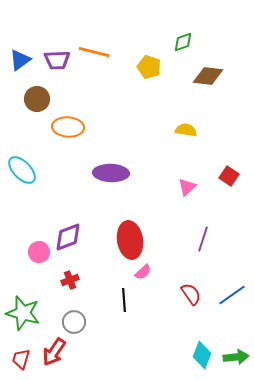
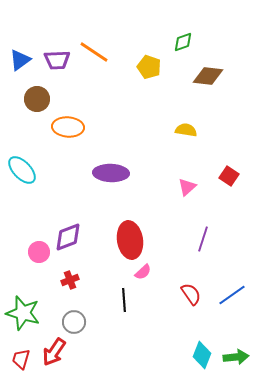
orange line: rotated 20 degrees clockwise
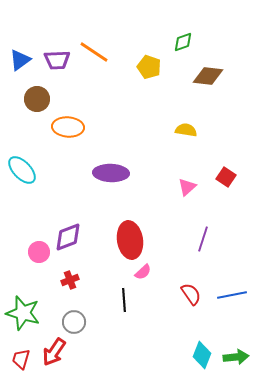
red square: moved 3 px left, 1 px down
blue line: rotated 24 degrees clockwise
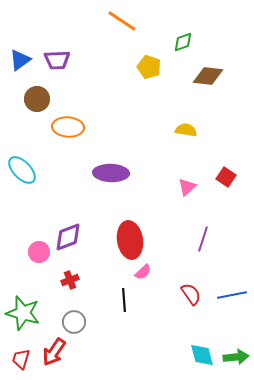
orange line: moved 28 px right, 31 px up
cyan diamond: rotated 36 degrees counterclockwise
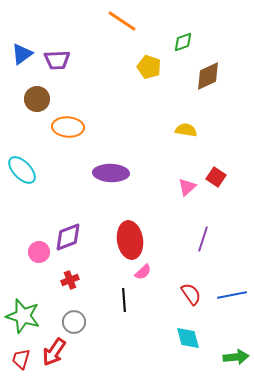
blue triangle: moved 2 px right, 6 px up
brown diamond: rotated 32 degrees counterclockwise
red square: moved 10 px left
green star: moved 3 px down
cyan diamond: moved 14 px left, 17 px up
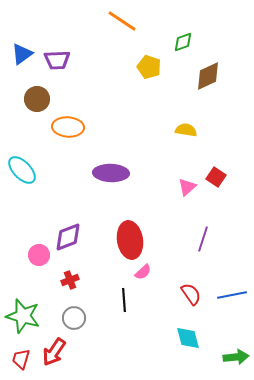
pink circle: moved 3 px down
gray circle: moved 4 px up
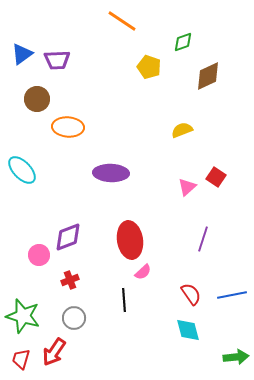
yellow semicircle: moved 4 px left; rotated 30 degrees counterclockwise
cyan diamond: moved 8 px up
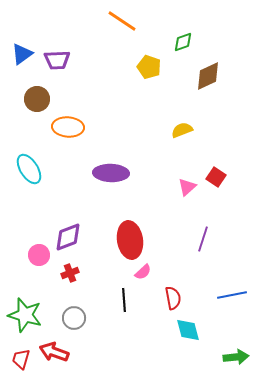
cyan ellipse: moved 7 px right, 1 px up; rotated 12 degrees clockwise
red cross: moved 7 px up
red semicircle: moved 18 px left, 4 px down; rotated 25 degrees clockwise
green star: moved 2 px right, 1 px up
red arrow: rotated 76 degrees clockwise
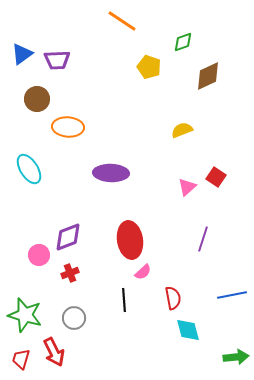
red arrow: rotated 136 degrees counterclockwise
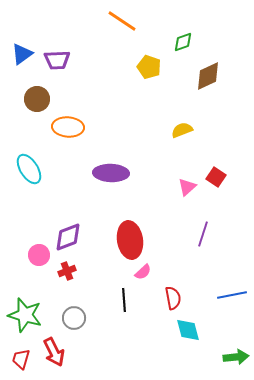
purple line: moved 5 px up
red cross: moved 3 px left, 2 px up
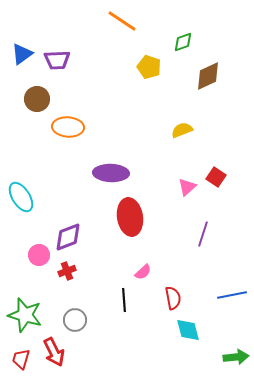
cyan ellipse: moved 8 px left, 28 px down
red ellipse: moved 23 px up
gray circle: moved 1 px right, 2 px down
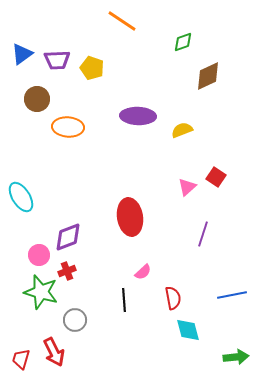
yellow pentagon: moved 57 px left, 1 px down
purple ellipse: moved 27 px right, 57 px up
green star: moved 16 px right, 23 px up
